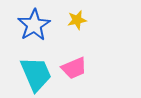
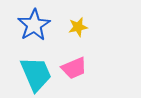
yellow star: moved 1 px right, 7 px down
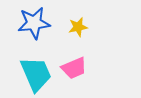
blue star: moved 2 px up; rotated 24 degrees clockwise
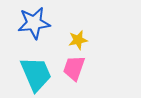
yellow star: moved 13 px down
pink trapezoid: rotated 132 degrees clockwise
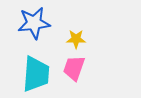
yellow star: moved 2 px left, 1 px up; rotated 12 degrees clockwise
cyan trapezoid: rotated 27 degrees clockwise
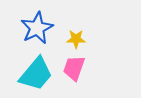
blue star: moved 3 px right, 5 px down; rotated 20 degrees counterclockwise
cyan trapezoid: rotated 36 degrees clockwise
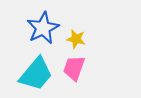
blue star: moved 6 px right
yellow star: rotated 12 degrees clockwise
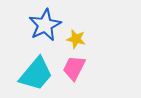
blue star: moved 2 px right, 3 px up
pink trapezoid: rotated 8 degrees clockwise
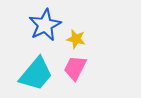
pink trapezoid: moved 1 px right
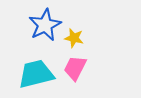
yellow star: moved 2 px left, 1 px up
cyan trapezoid: rotated 144 degrees counterclockwise
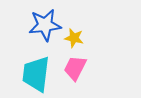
blue star: rotated 20 degrees clockwise
cyan trapezoid: rotated 69 degrees counterclockwise
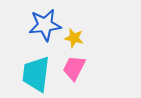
pink trapezoid: moved 1 px left
